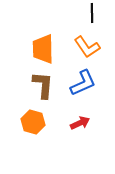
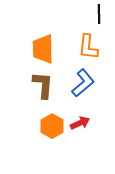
black line: moved 7 px right, 1 px down
orange L-shape: moved 1 px right; rotated 40 degrees clockwise
blue L-shape: rotated 16 degrees counterclockwise
orange hexagon: moved 19 px right, 4 px down; rotated 15 degrees clockwise
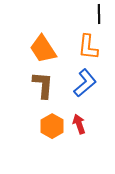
orange trapezoid: rotated 32 degrees counterclockwise
blue L-shape: moved 2 px right
red arrow: moved 1 px left, 1 px down; rotated 84 degrees counterclockwise
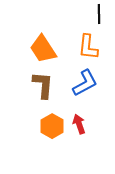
blue L-shape: rotated 12 degrees clockwise
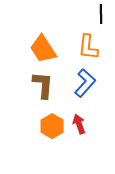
black line: moved 2 px right
blue L-shape: rotated 20 degrees counterclockwise
